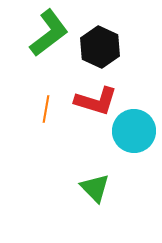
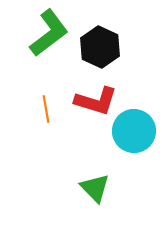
orange line: rotated 20 degrees counterclockwise
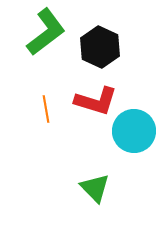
green L-shape: moved 3 px left, 1 px up
